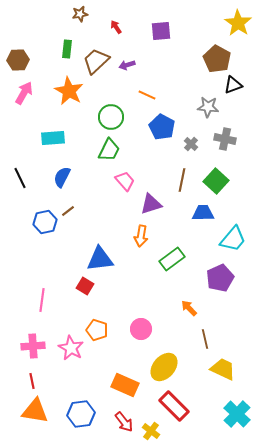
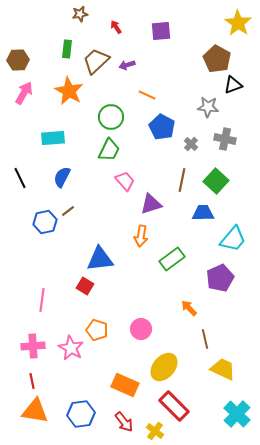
yellow cross at (151, 431): moved 4 px right
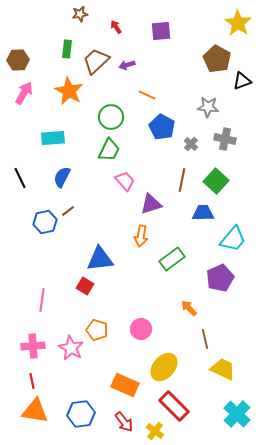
black triangle at (233, 85): moved 9 px right, 4 px up
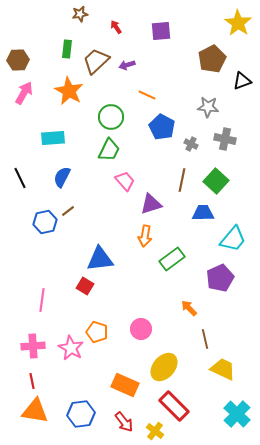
brown pentagon at (217, 59): moved 5 px left; rotated 16 degrees clockwise
gray cross at (191, 144): rotated 16 degrees counterclockwise
orange arrow at (141, 236): moved 4 px right
orange pentagon at (97, 330): moved 2 px down
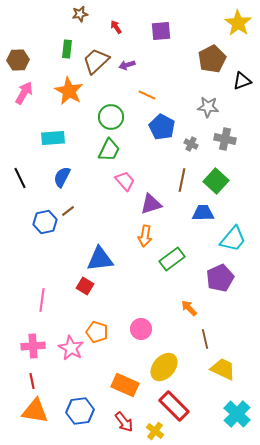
blue hexagon at (81, 414): moved 1 px left, 3 px up
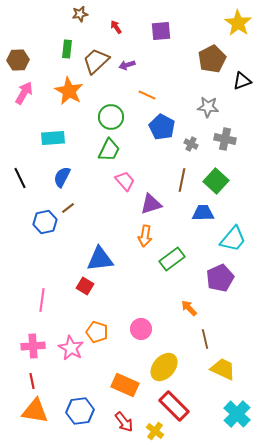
brown line at (68, 211): moved 3 px up
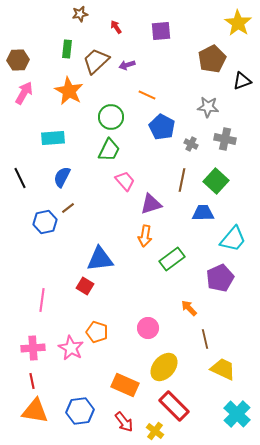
pink circle at (141, 329): moved 7 px right, 1 px up
pink cross at (33, 346): moved 2 px down
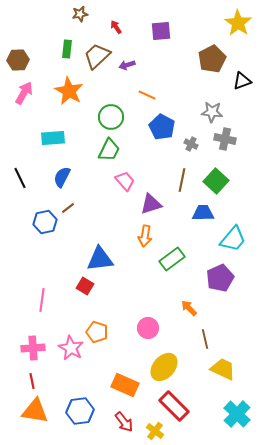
brown trapezoid at (96, 61): moved 1 px right, 5 px up
gray star at (208, 107): moved 4 px right, 5 px down
